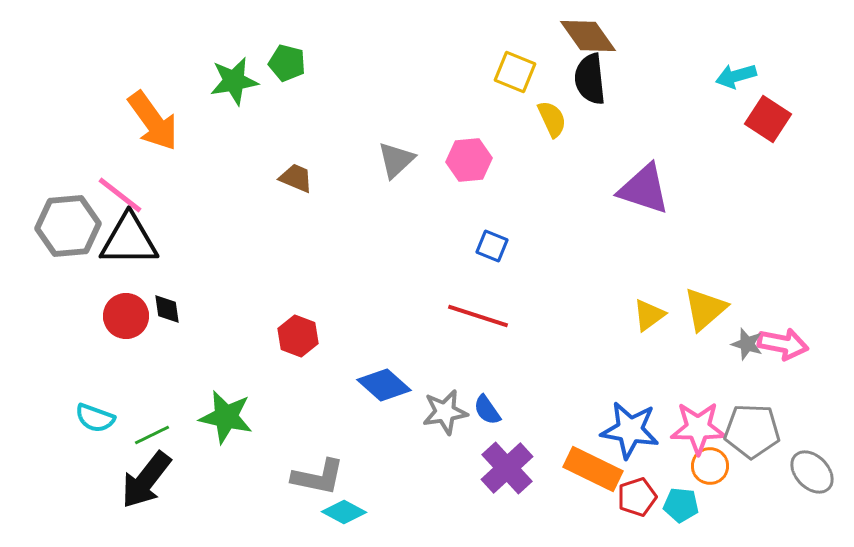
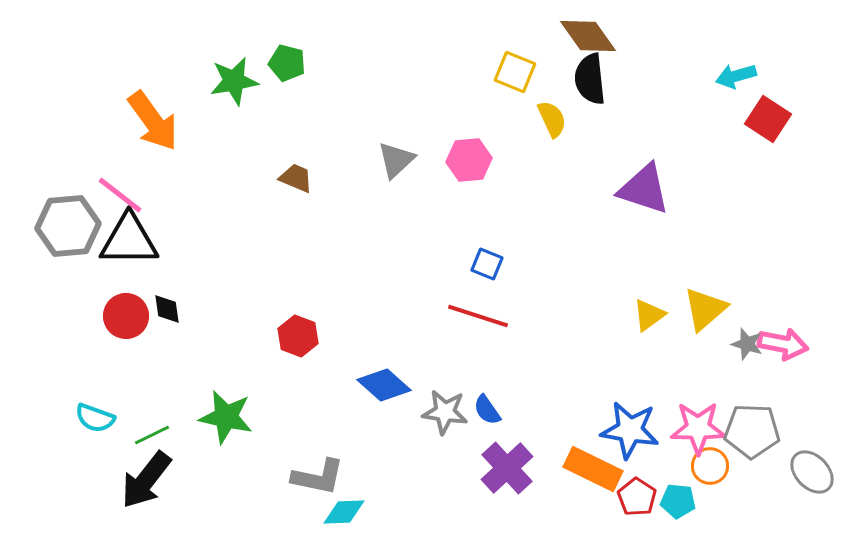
blue square at (492, 246): moved 5 px left, 18 px down
gray star at (445, 412): rotated 18 degrees clockwise
red pentagon at (637, 497): rotated 21 degrees counterclockwise
cyan pentagon at (681, 505): moved 3 px left, 4 px up
cyan diamond at (344, 512): rotated 30 degrees counterclockwise
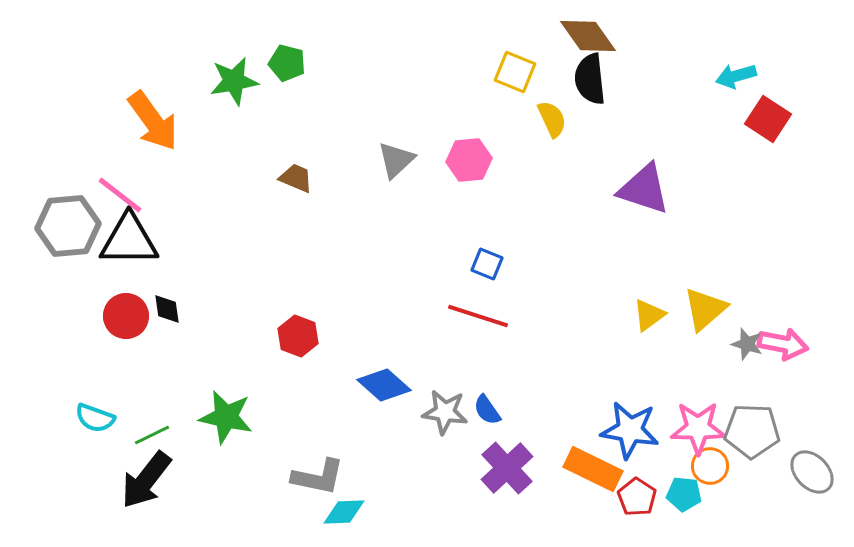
cyan pentagon at (678, 501): moved 6 px right, 7 px up
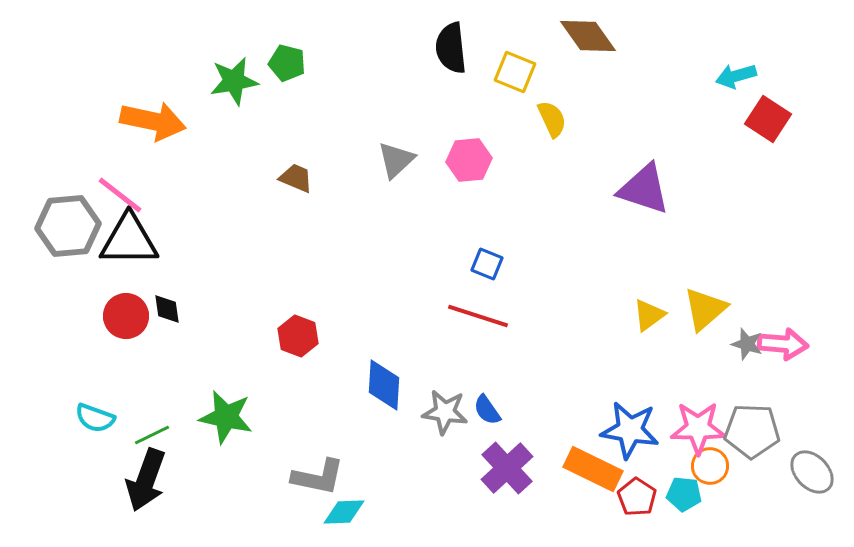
black semicircle at (590, 79): moved 139 px left, 31 px up
orange arrow at (153, 121): rotated 42 degrees counterclockwise
pink arrow at (783, 344): rotated 6 degrees counterclockwise
blue diamond at (384, 385): rotated 52 degrees clockwise
black arrow at (146, 480): rotated 18 degrees counterclockwise
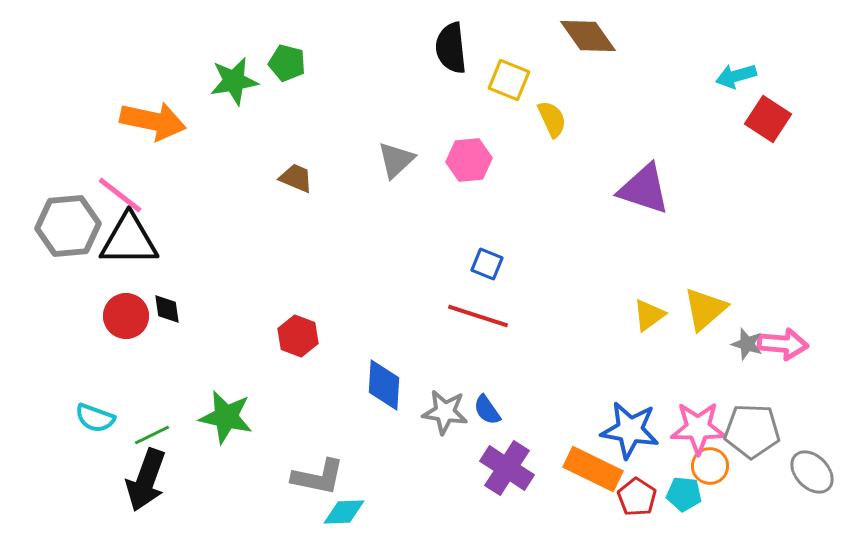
yellow square at (515, 72): moved 6 px left, 8 px down
purple cross at (507, 468): rotated 14 degrees counterclockwise
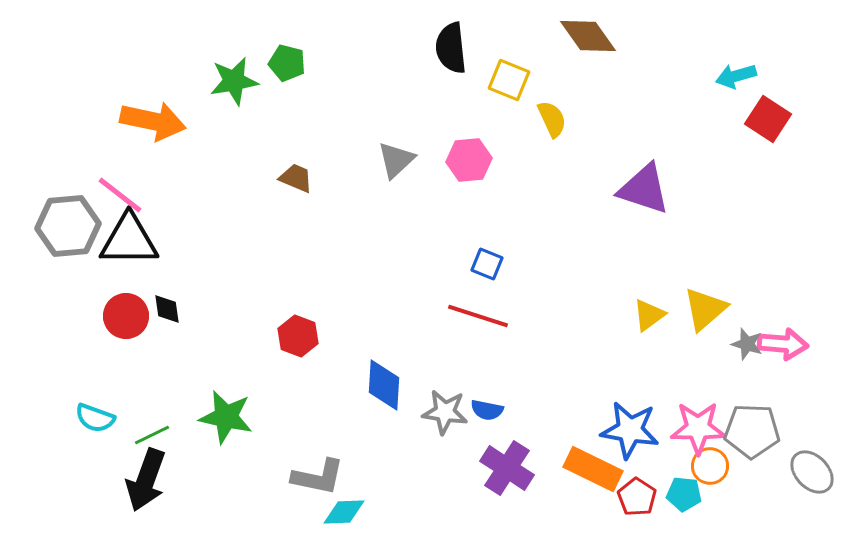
blue semicircle at (487, 410): rotated 44 degrees counterclockwise
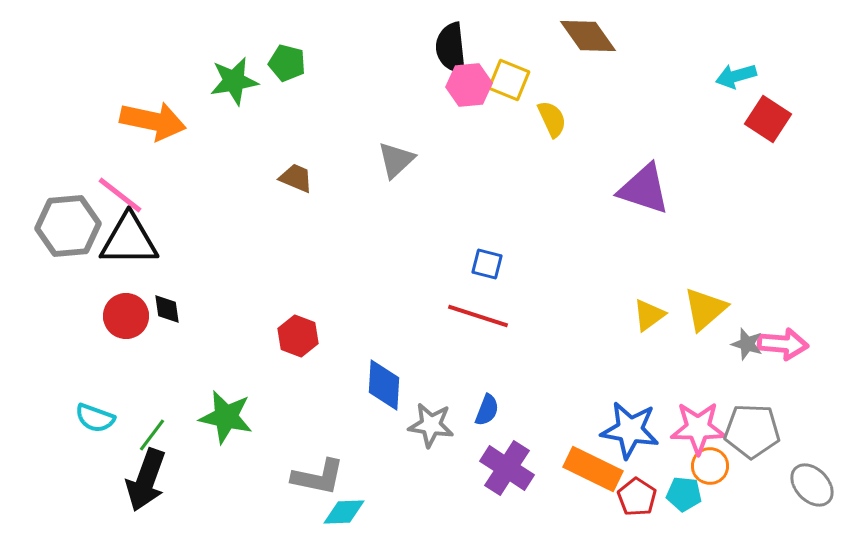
pink hexagon at (469, 160): moved 75 px up
blue square at (487, 264): rotated 8 degrees counterclockwise
blue semicircle at (487, 410): rotated 80 degrees counterclockwise
gray star at (445, 412): moved 14 px left, 13 px down
green line at (152, 435): rotated 27 degrees counterclockwise
gray ellipse at (812, 472): moved 13 px down
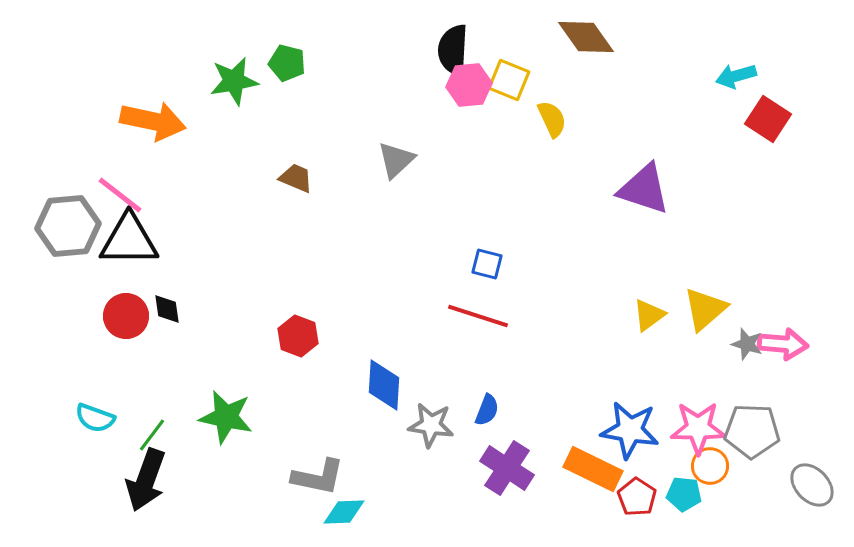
brown diamond at (588, 36): moved 2 px left, 1 px down
black semicircle at (451, 48): moved 2 px right, 2 px down; rotated 9 degrees clockwise
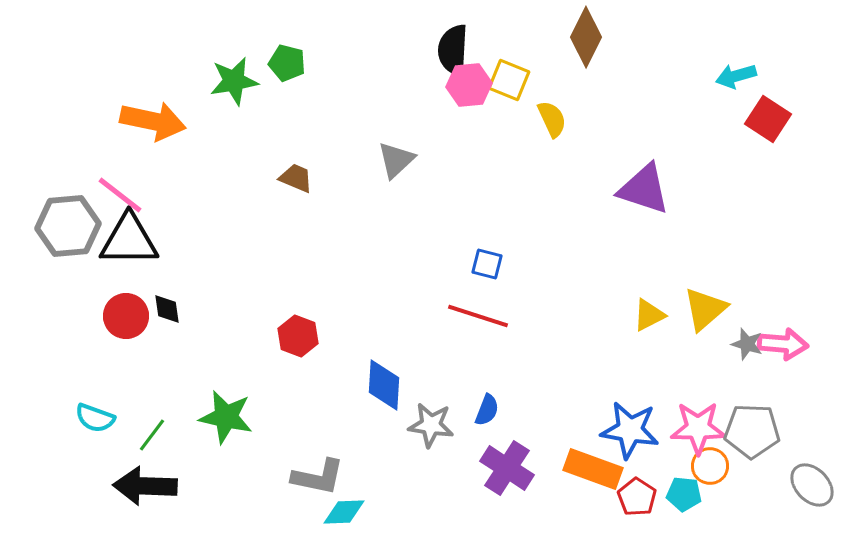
brown diamond at (586, 37): rotated 62 degrees clockwise
yellow triangle at (649, 315): rotated 9 degrees clockwise
orange rectangle at (593, 469): rotated 6 degrees counterclockwise
black arrow at (146, 480): moved 1 px left, 6 px down; rotated 72 degrees clockwise
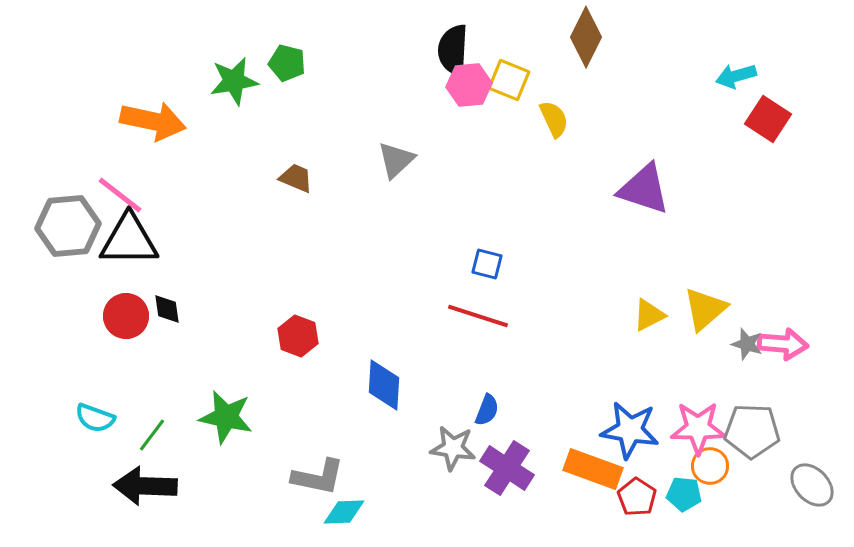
yellow semicircle at (552, 119): moved 2 px right
gray star at (431, 425): moved 22 px right, 23 px down
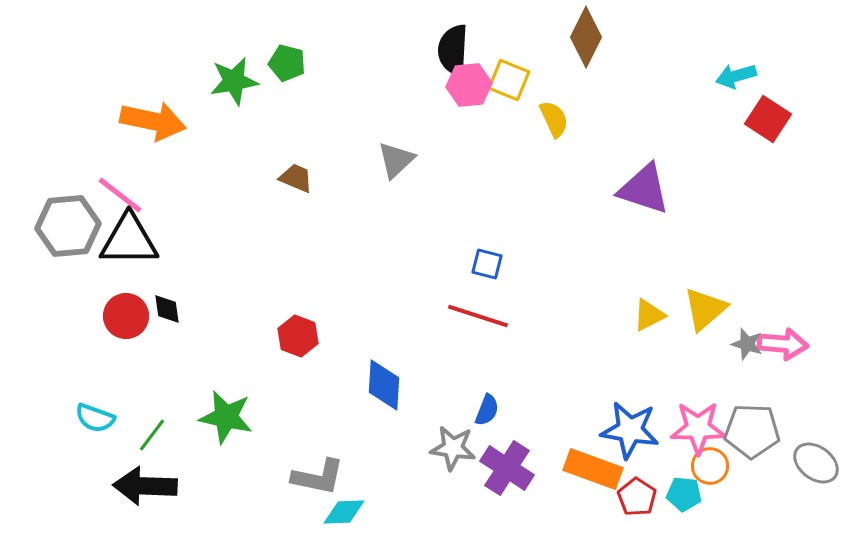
gray ellipse at (812, 485): moved 4 px right, 22 px up; rotated 9 degrees counterclockwise
